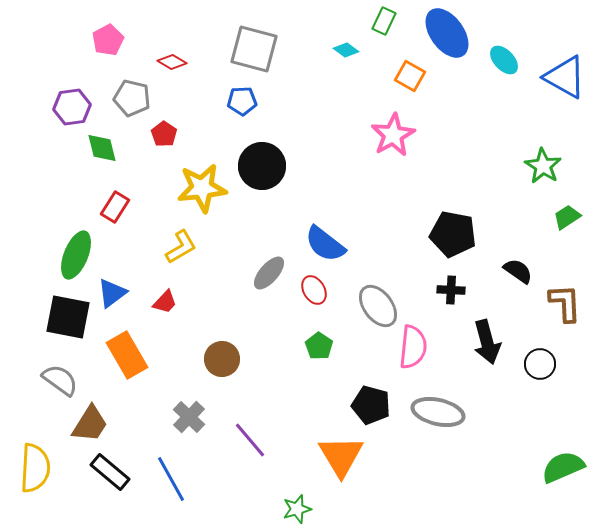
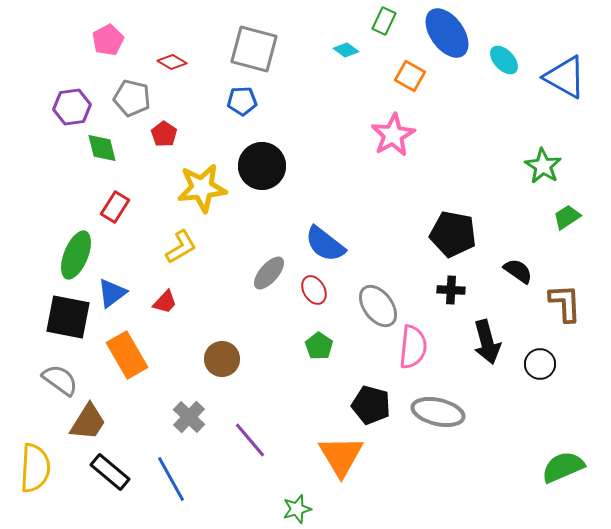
brown trapezoid at (90, 424): moved 2 px left, 2 px up
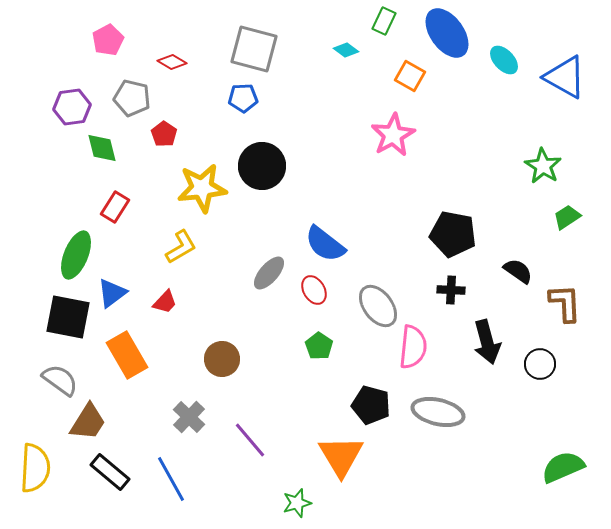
blue pentagon at (242, 101): moved 1 px right, 3 px up
green star at (297, 509): moved 6 px up
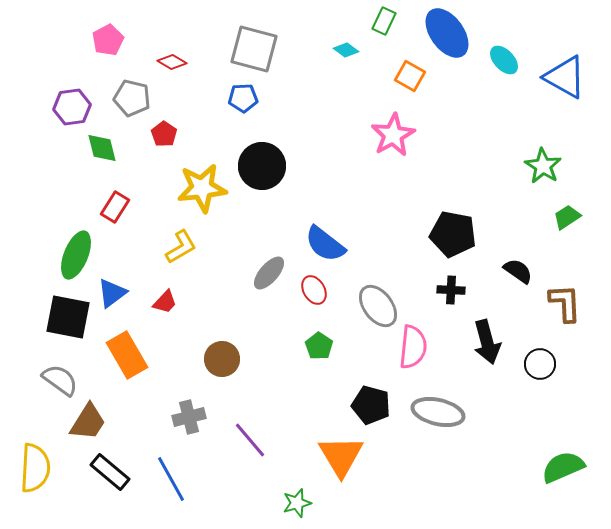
gray cross at (189, 417): rotated 32 degrees clockwise
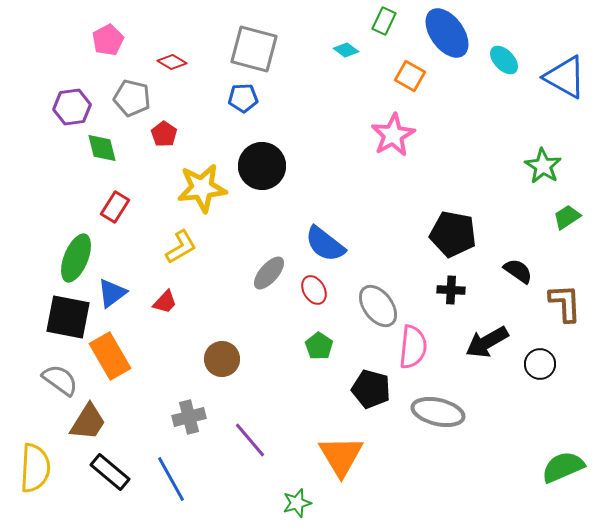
green ellipse at (76, 255): moved 3 px down
black arrow at (487, 342): rotated 75 degrees clockwise
orange rectangle at (127, 355): moved 17 px left, 1 px down
black pentagon at (371, 405): moved 16 px up
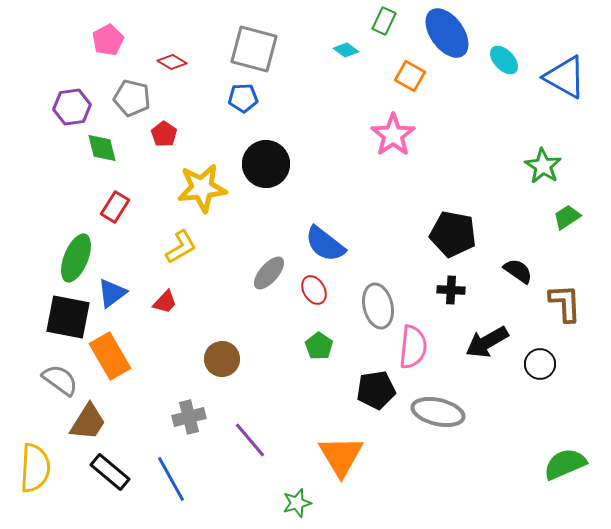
pink star at (393, 135): rotated 6 degrees counterclockwise
black circle at (262, 166): moved 4 px right, 2 px up
gray ellipse at (378, 306): rotated 24 degrees clockwise
black pentagon at (371, 389): moved 5 px right, 1 px down; rotated 24 degrees counterclockwise
green semicircle at (563, 467): moved 2 px right, 3 px up
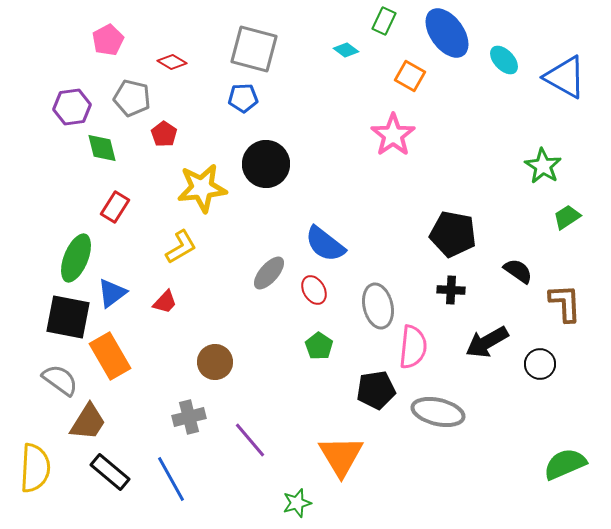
brown circle at (222, 359): moved 7 px left, 3 px down
